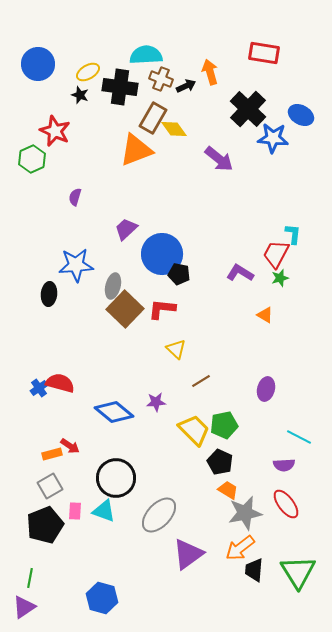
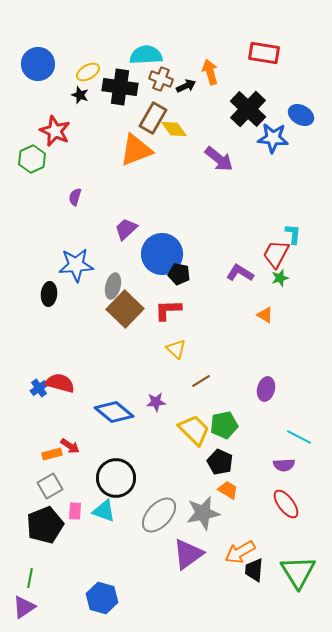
red L-shape at (162, 309): moved 6 px right, 1 px down; rotated 8 degrees counterclockwise
gray star at (245, 513): moved 42 px left
orange arrow at (240, 548): moved 4 px down; rotated 8 degrees clockwise
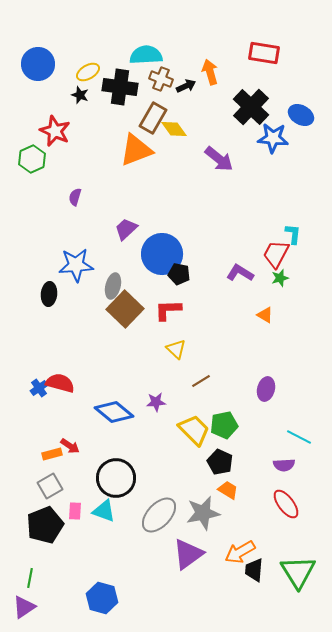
black cross at (248, 109): moved 3 px right, 2 px up
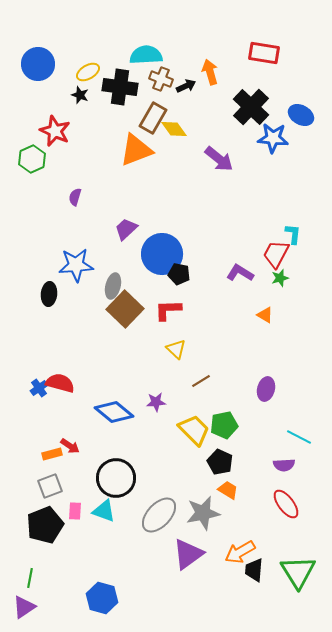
gray square at (50, 486): rotated 10 degrees clockwise
